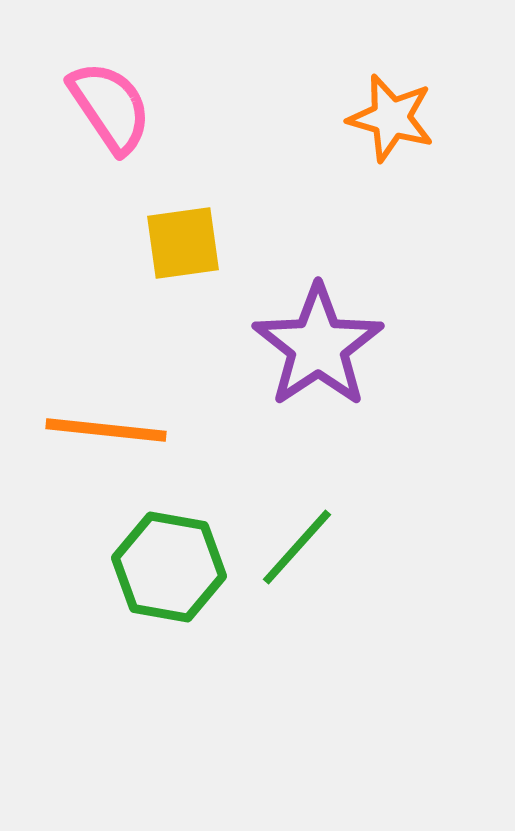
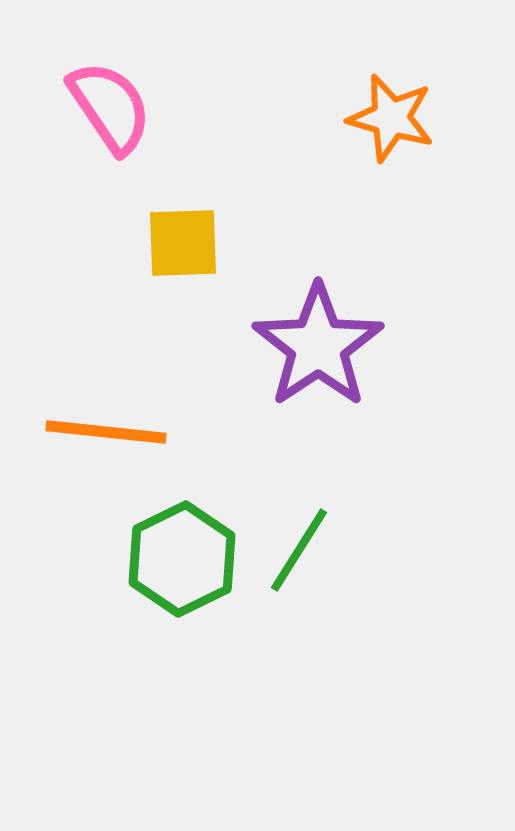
yellow square: rotated 6 degrees clockwise
orange line: moved 2 px down
green line: moved 2 px right, 3 px down; rotated 10 degrees counterclockwise
green hexagon: moved 13 px right, 8 px up; rotated 24 degrees clockwise
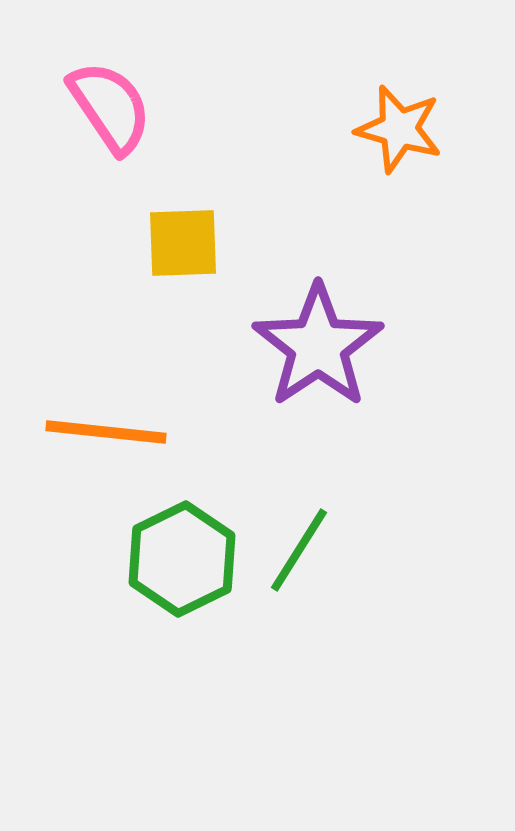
orange star: moved 8 px right, 11 px down
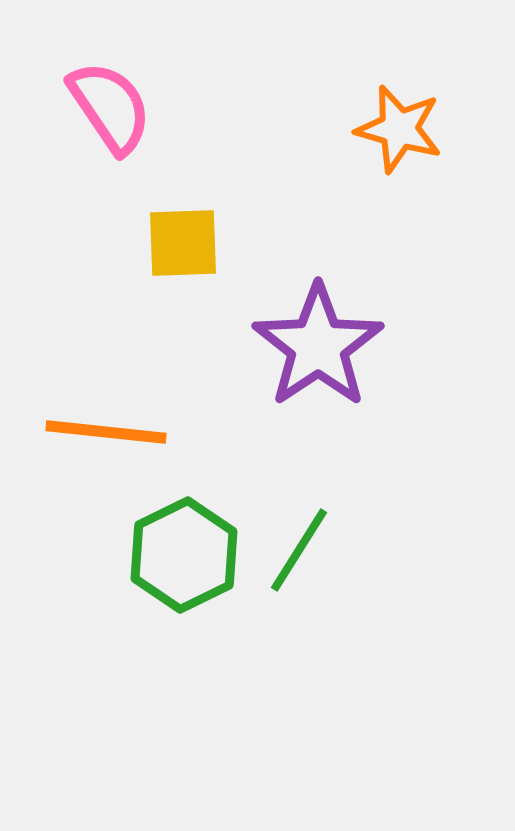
green hexagon: moved 2 px right, 4 px up
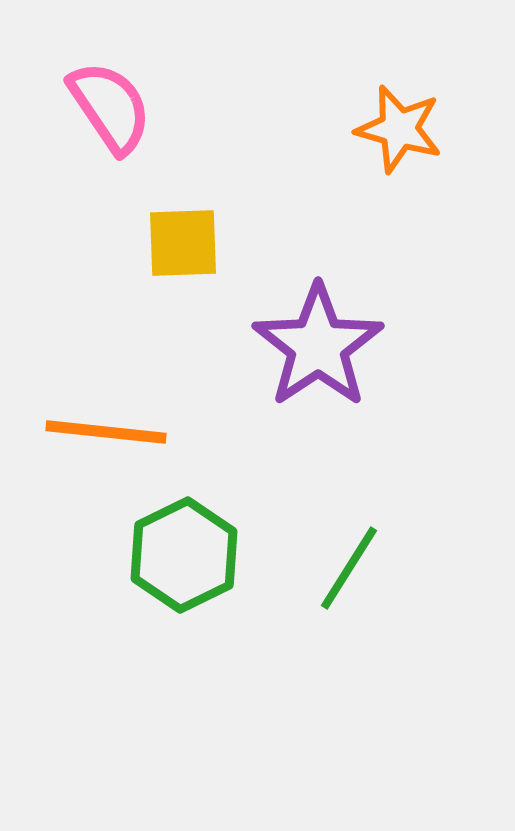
green line: moved 50 px right, 18 px down
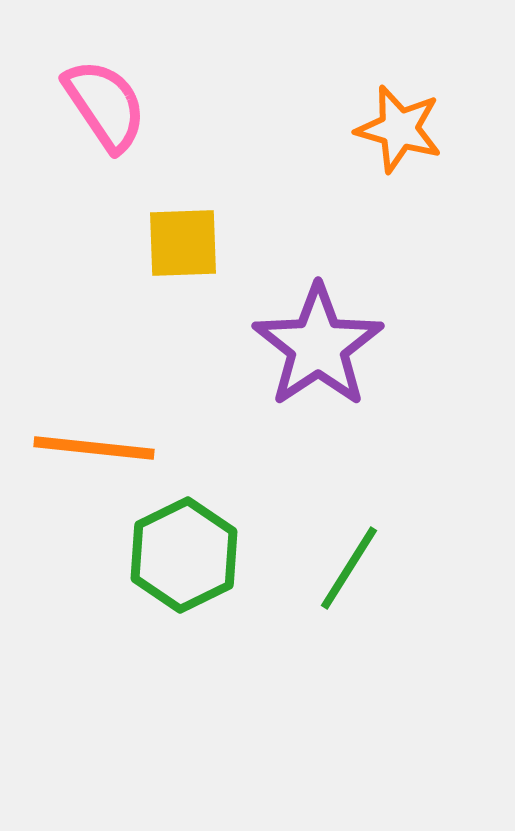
pink semicircle: moved 5 px left, 2 px up
orange line: moved 12 px left, 16 px down
